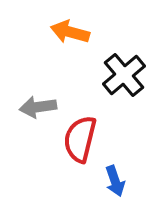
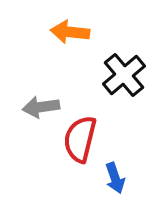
orange arrow: rotated 9 degrees counterclockwise
gray arrow: moved 3 px right
blue arrow: moved 3 px up
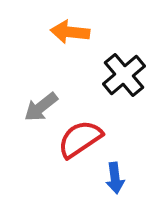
gray arrow: rotated 30 degrees counterclockwise
red semicircle: rotated 42 degrees clockwise
blue arrow: rotated 12 degrees clockwise
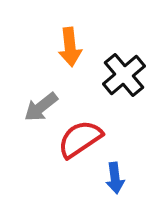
orange arrow: moved 15 px down; rotated 102 degrees counterclockwise
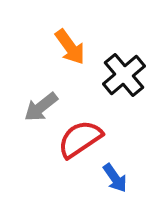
orange arrow: rotated 30 degrees counterclockwise
blue arrow: rotated 28 degrees counterclockwise
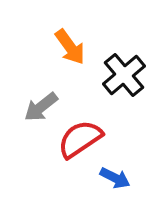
blue arrow: rotated 28 degrees counterclockwise
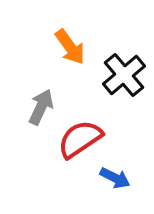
gray arrow: rotated 153 degrees clockwise
